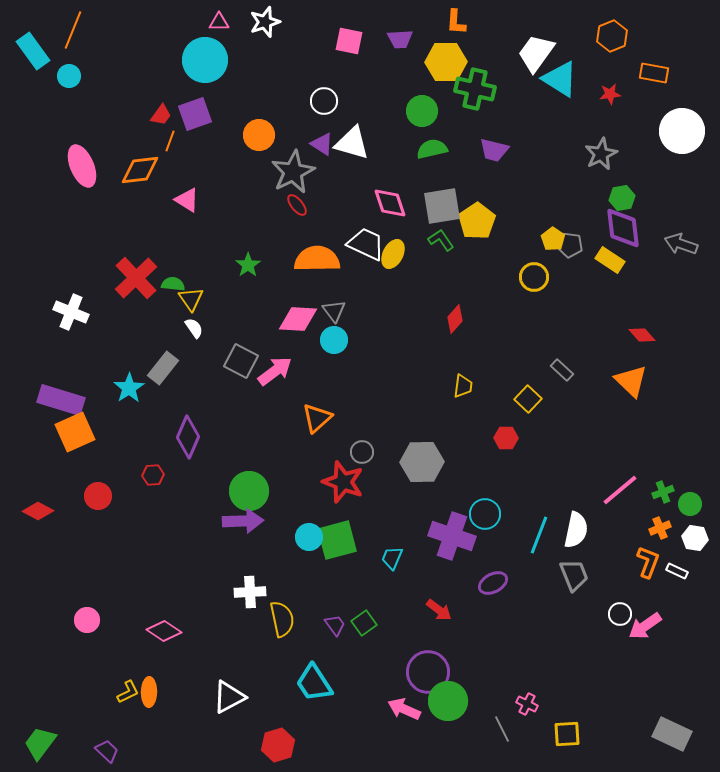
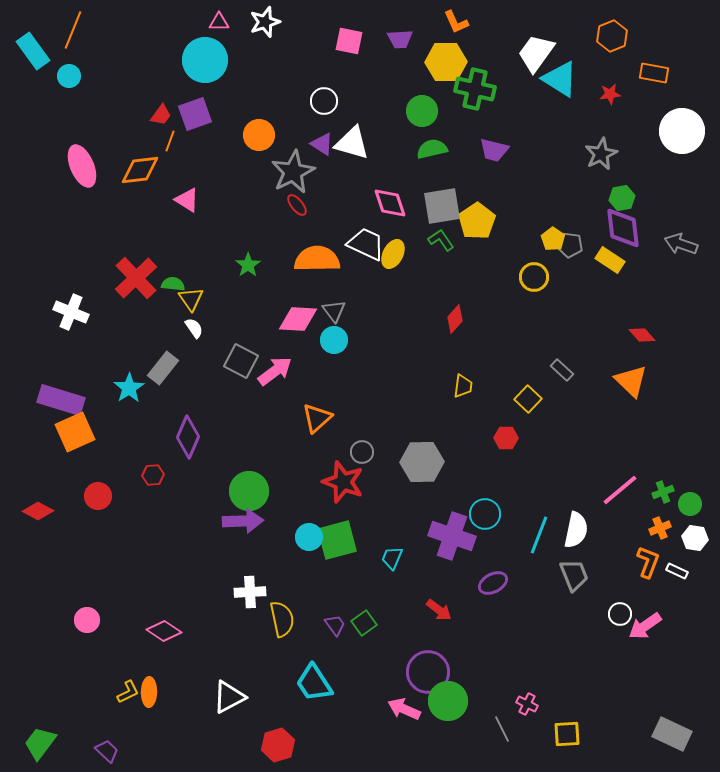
orange L-shape at (456, 22): rotated 28 degrees counterclockwise
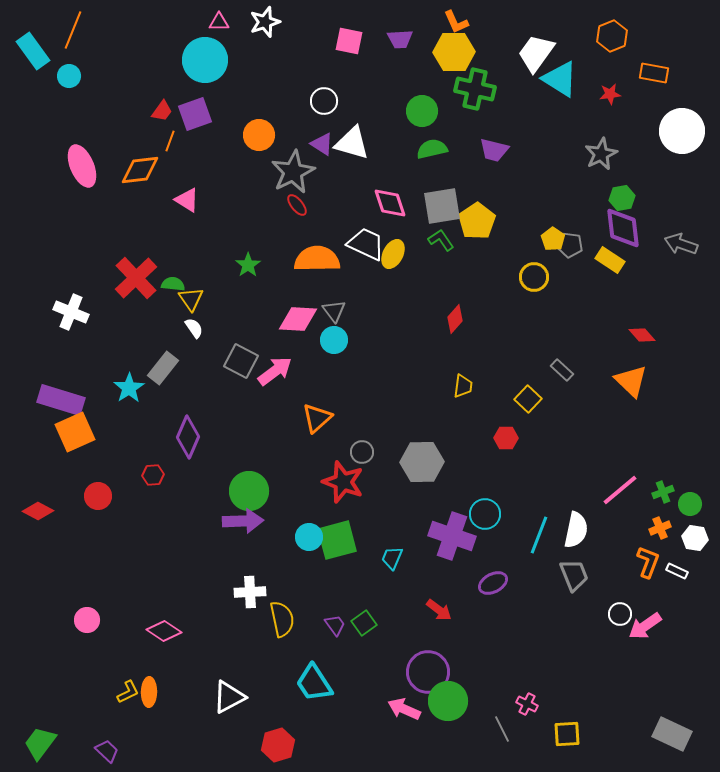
yellow hexagon at (446, 62): moved 8 px right, 10 px up
red trapezoid at (161, 115): moved 1 px right, 4 px up
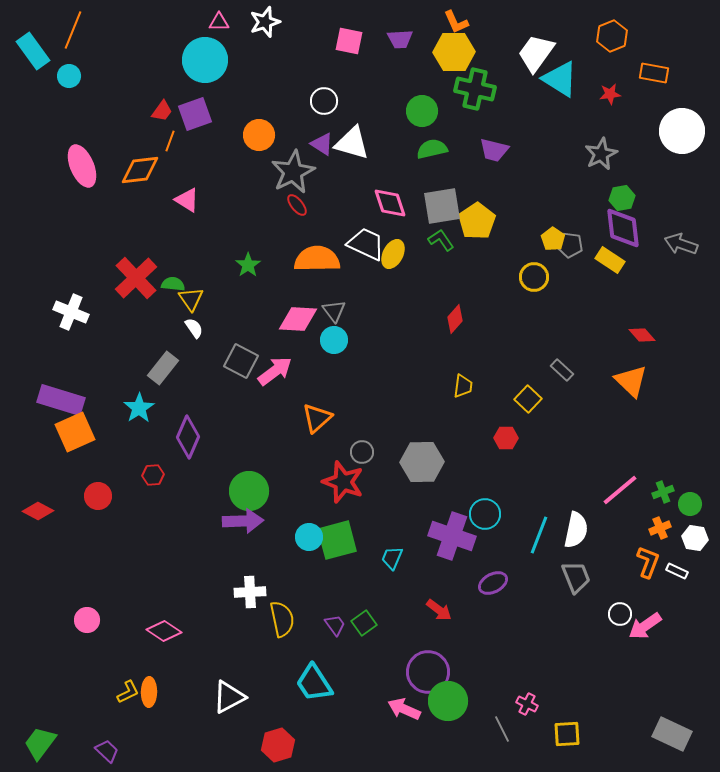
cyan star at (129, 388): moved 10 px right, 20 px down
gray trapezoid at (574, 575): moved 2 px right, 2 px down
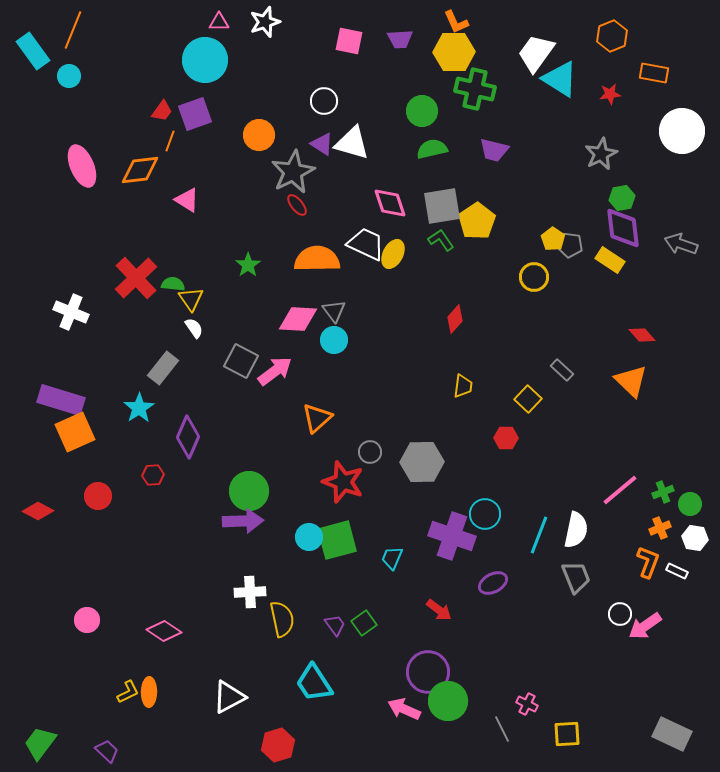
gray circle at (362, 452): moved 8 px right
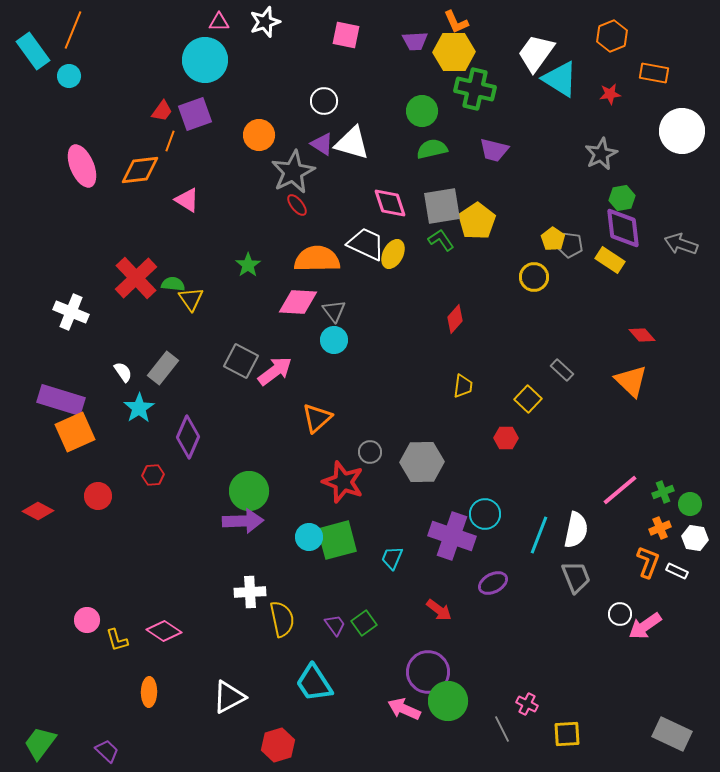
purple trapezoid at (400, 39): moved 15 px right, 2 px down
pink square at (349, 41): moved 3 px left, 6 px up
pink diamond at (298, 319): moved 17 px up
white semicircle at (194, 328): moved 71 px left, 44 px down
yellow L-shape at (128, 692): moved 11 px left, 52 px up; rotated 100 degrees clockwise
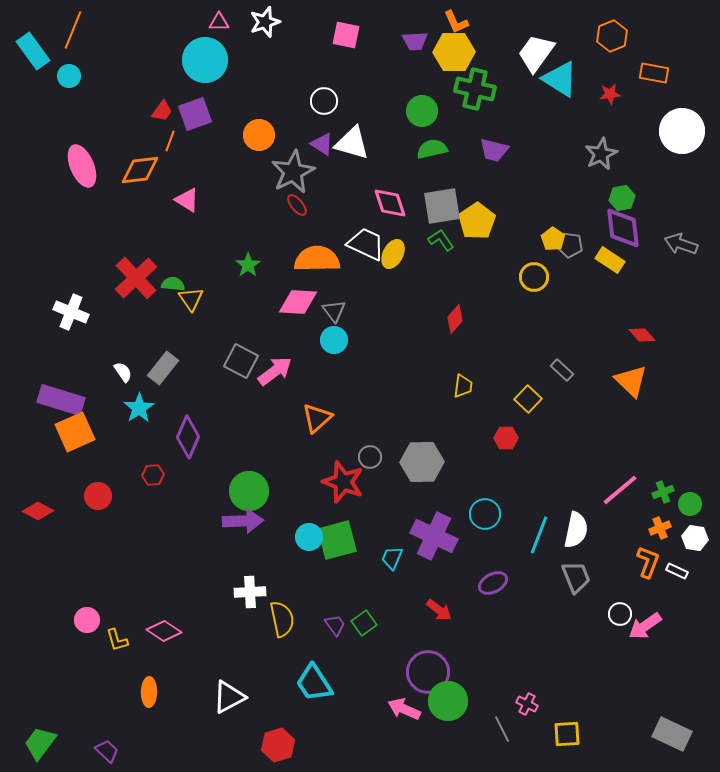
gray circle at (370, 452): moved 5 px down
purple cross at (452, 536): moved 18 px left; rotated 6 degrees clockwise
